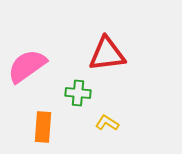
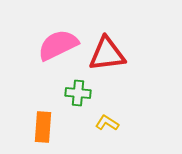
pink semicircle: moved 31 px right, 21 px up; rotated 9 degrees clockwise
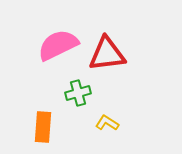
green cross: rotated 20 degrees counterclockwise
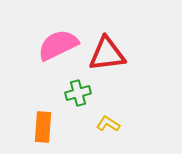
yellow L-shape: moved 1 px right, 1 px down
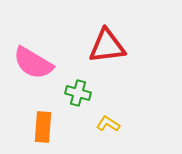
pink semicircle: moved 25 px left, 18 px down; rotated 123 degrees counterclockwise
red triangle: moved 8 px up
green cross: rotated 30 degrees clockwise
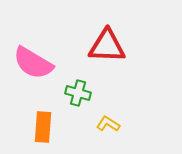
red triangle: rotated 9 degrees clockwise
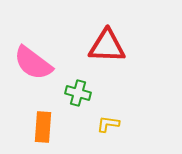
pink semicircle: rotated 6 degrees clockwise
yellow L-shape: rotated 25 degrees counterclockwise
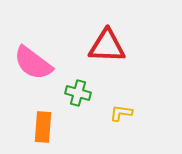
yellow L-shape: moved 13 px right, 11 px up
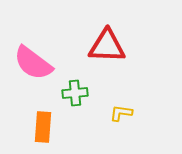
green cross: moved 3 px left; rotated 20 degrees counterclockwise
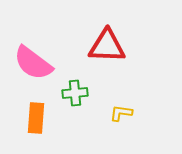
orange rectangle: moved 7 px left, 9 px up
